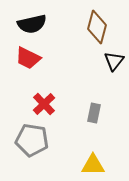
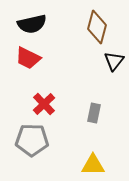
gray pentagon: rotated 8 degrees counterclockwise
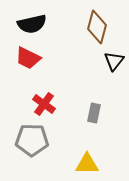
red cross: rotated 10 degrees counterclockwise
yellow triangle: moved 6 px left, 1 px up
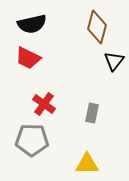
gray rectangle: moved 2 px left
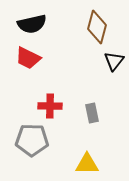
red cross: moved 6 px right, 2 px down; rotated 35 degrees counterclockwise
gray rectangle: rotated 24 degrees counterclockwise
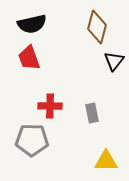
red trapezoid: moved 1 px right; rotated 44 degrees clockwise
yellow triangle: moved 19 px right, 3 px up
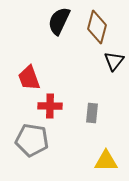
black semicircle: moved 27 px right, 3 px up; rotated 128 degrees clockwise
red trapezoid: moved 20 px down
gray rectangle: rotated 18 degrees clockwise
gray pentagon: rotated 8 degrees clockwise
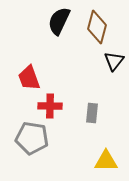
gray pentagon: moved 2 px up
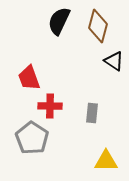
brown diamond: moved 1 px right, 1 px up
black triangle: rotated 35 degrees counterclockwise
gray pentagon: rotated 24 degrees clockwise
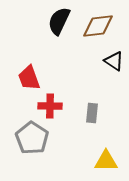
brown diamond: rotated 68 degrees clockwise
